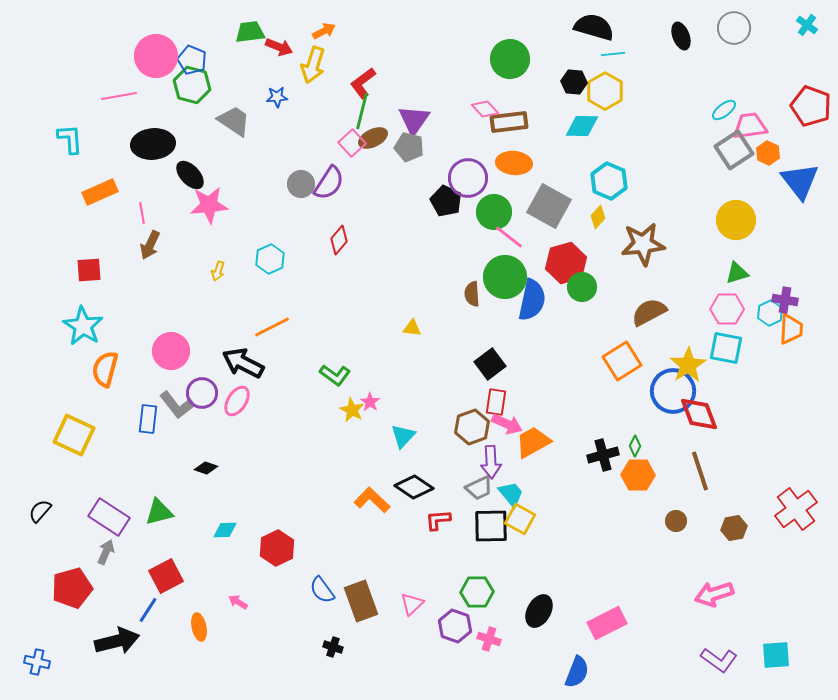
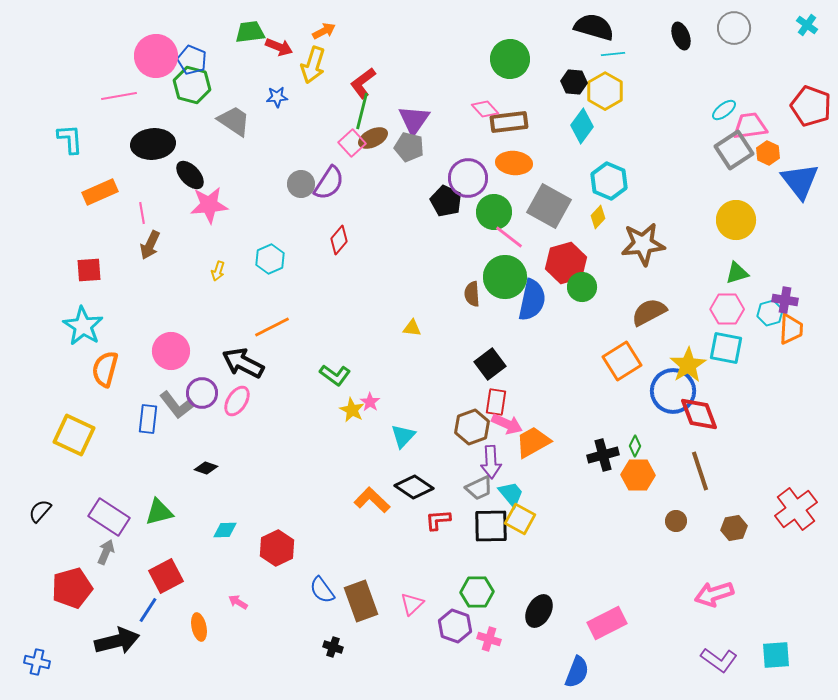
cyan diamond at (582, 126): rotated 56 degrees counterclockwise
cyan hexagon at (770, 313): rotated 10 degrees clockwise
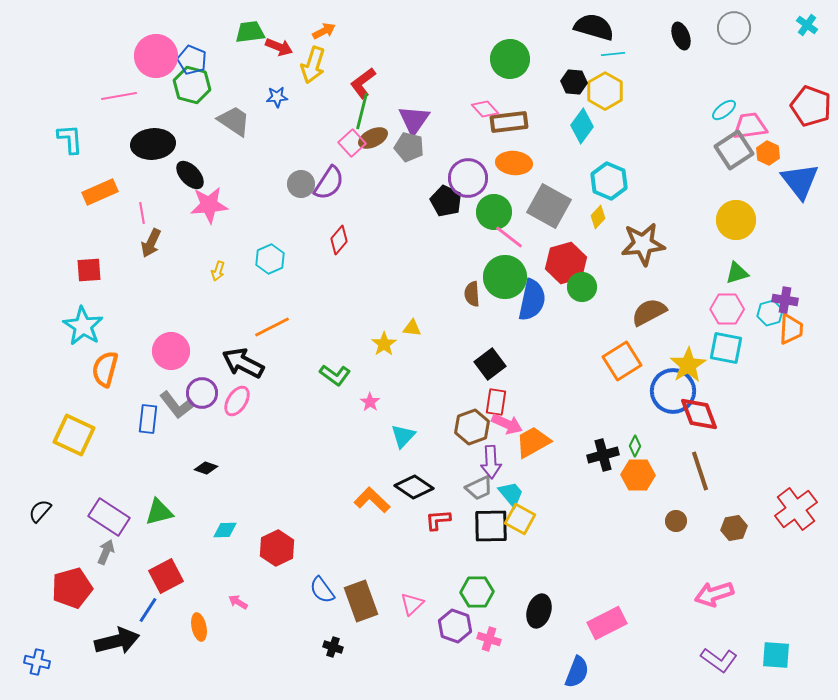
brown arrow at (150, 245): moved 1 px right, 2 px up
yellow star at (352, 410): moved 32 px right, 66 px up; rotated 10 degrees clockwise
black ellipse at (539, 611): rotated 12 degrees counterclockwise
cyan square at (776, 655): rotated 8 degrees clockwise
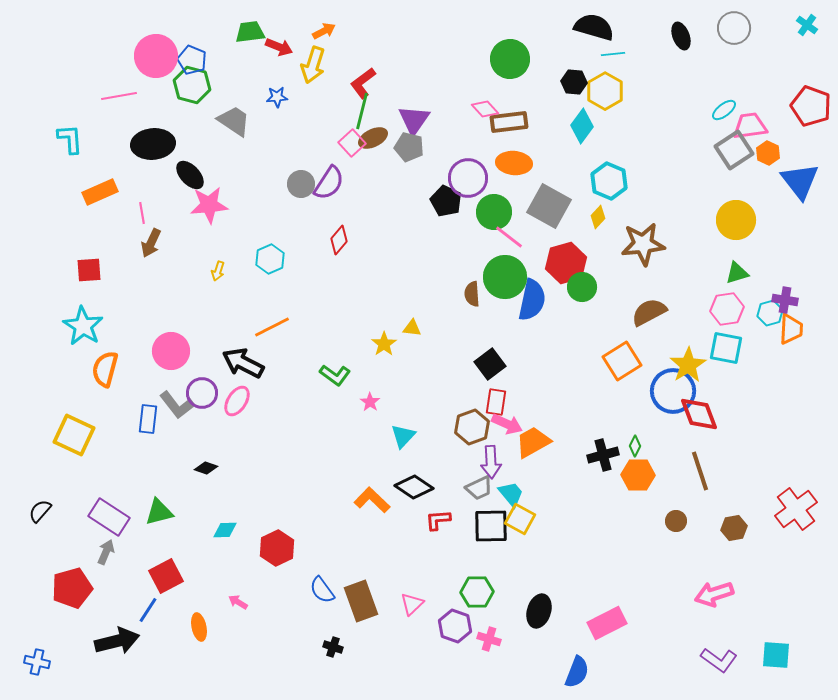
pink hexagon at (727, 309): rotated 8 degrees counterclockwise
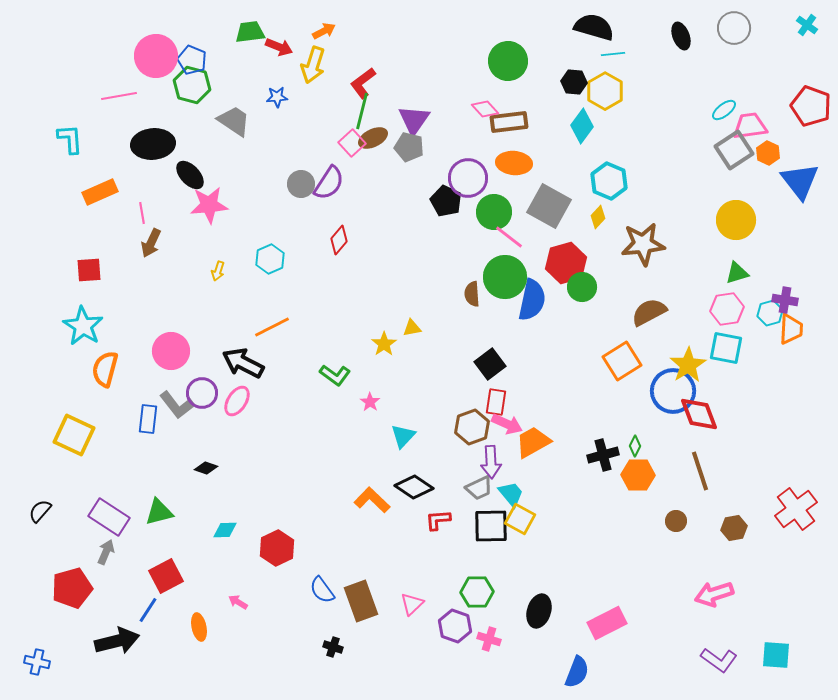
green circle at (510, 59): moved 2 px left, 2 px down
yellow triangle at (412, 328): rotated 18 degrees counterclockwise
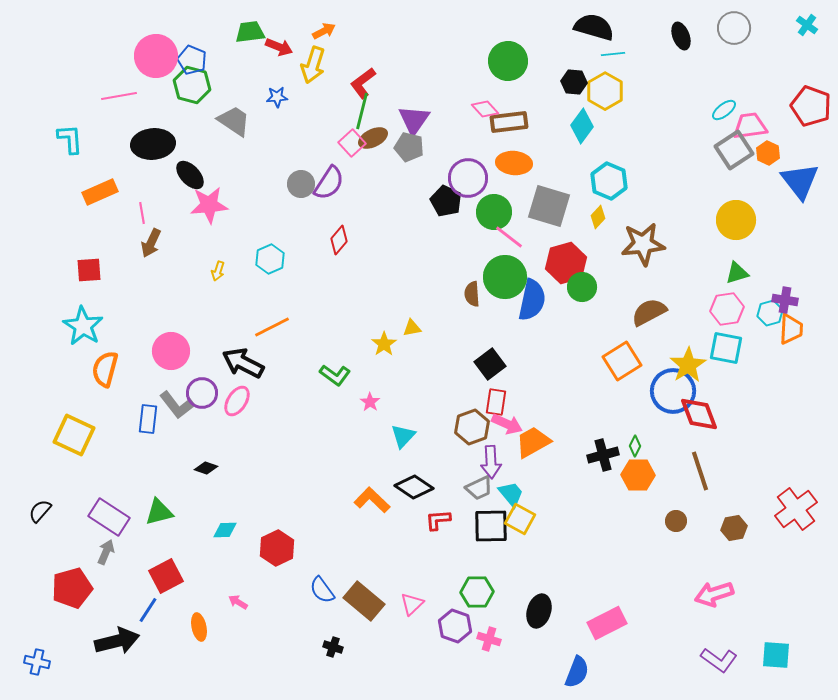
gray square at (549, 206): rotated 12 degrees counterclockwise
brown rectangle at (361, 601): moved 3 px right; rotated 30 degrees counterclockwise
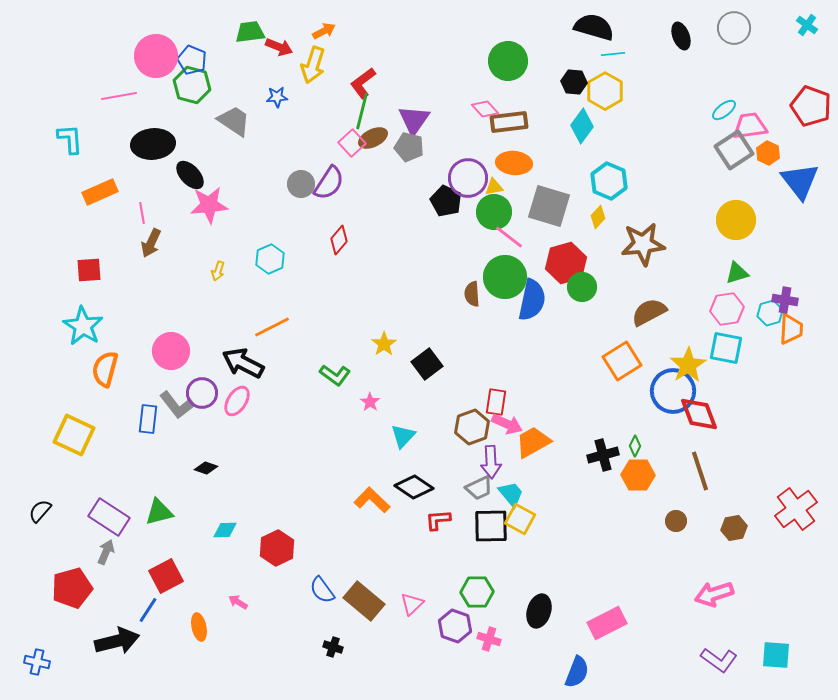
yellow triangle at (412, 328): moved 82 px right, 141 px up
black square at (490, 364): moved 63 px left
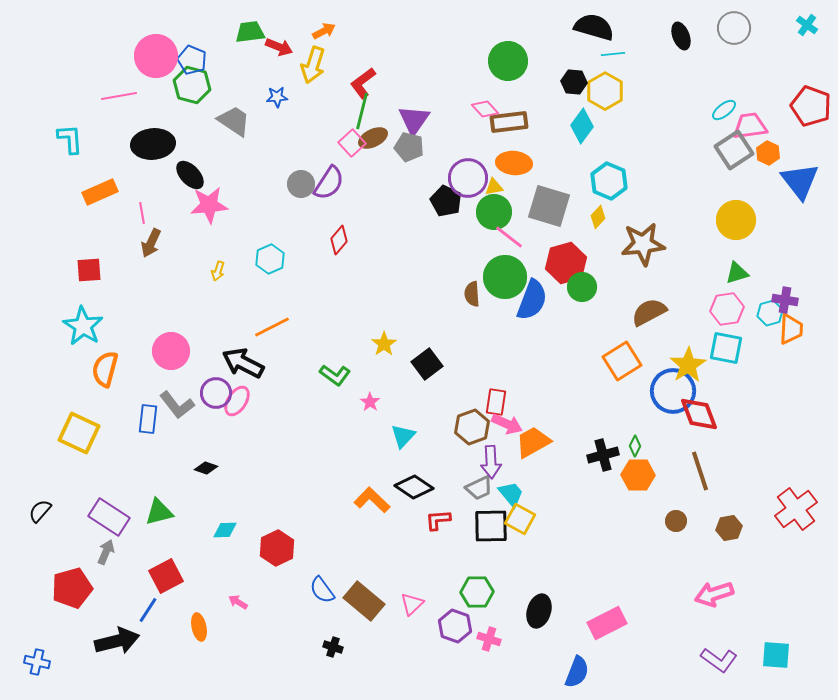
blue semicircle at (532, 300): rotated 9 degrees clockwise
purple circle at (202, 393): moved 14 px right
yellow square at (74, 435): moved 5 px right, 2 px up
brown hexagon at (734, 528): moved 5 px left
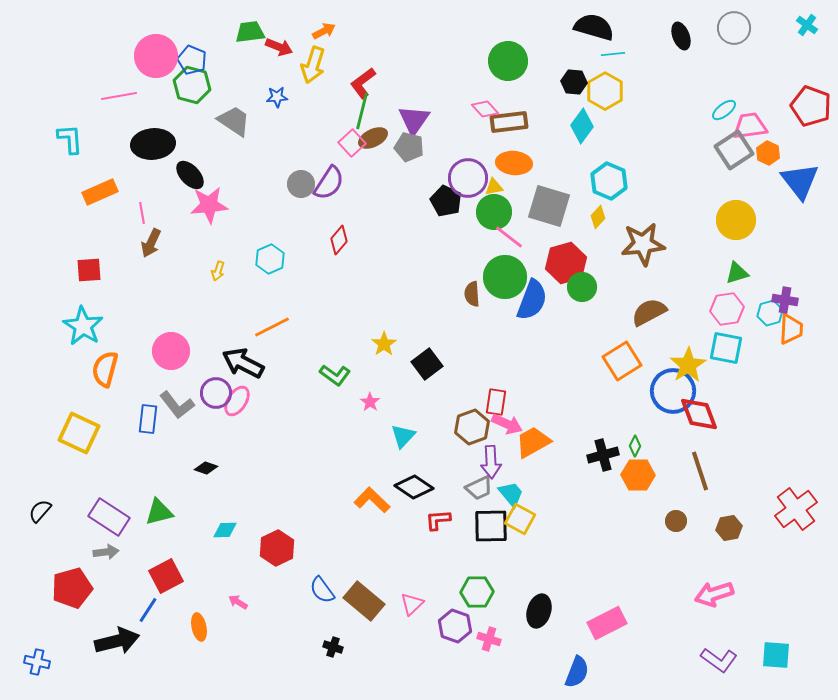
gray arrow at (106, 552): rotated 60 degrees clockwise
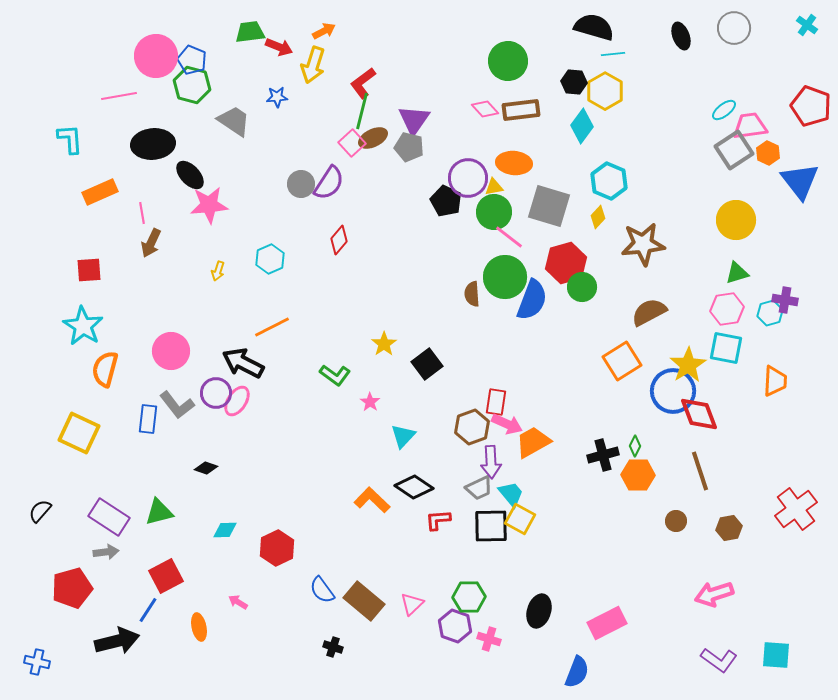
brown rectangle at (509, 122): moved 12 px right, 12 px up
orange trapezoid at (791, 329): moved 16 px left, 52 px down
green hexagon at (477, 592): moved 8 px left, 5 px down
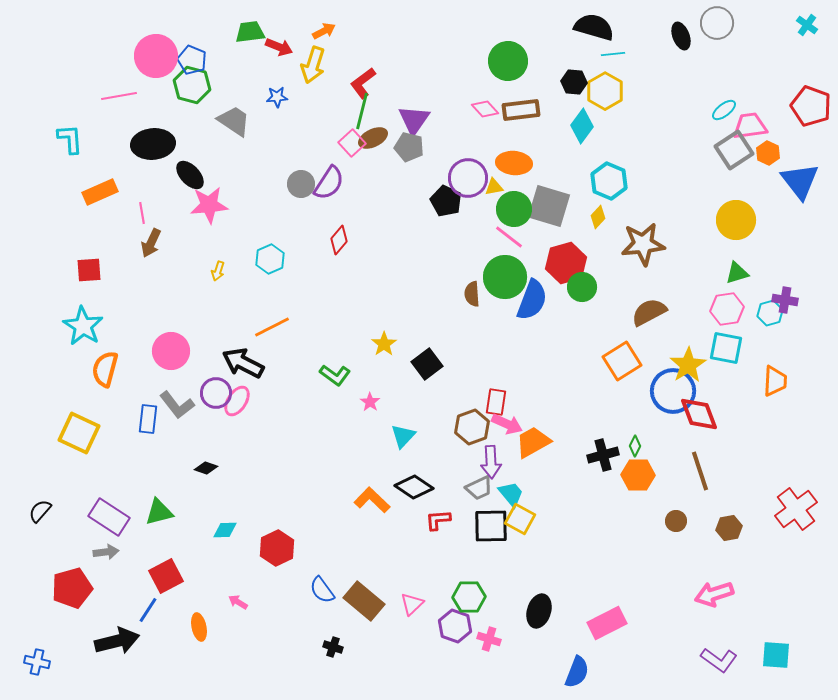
gray circle at (734, 28): moved 17 px left, 5 px up
green circle at (494, 212): moved 20 px right, 3 px up
